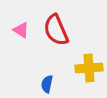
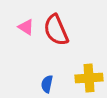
pink triangle: moved 5 px right, 3 px up
yellow cross: moved 10 px down
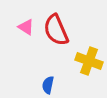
yellow cross: moved 17 px up; rotated 24 degrees clockwise
blue semicircle: moved 1 px right, 1 px down
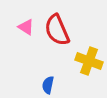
red semicircle: moved 1 px right
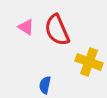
yellow cross: moved 1 px down
blue semicircle: moved 3 px left
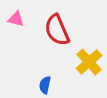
pink triangle: moved 10 px left, 8 px up; rotated 18 degrees counterclockwise
yellow cross: rotated 28 degrees clockwise
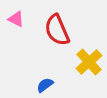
pink triangle: rotated 12 degrees clockwise
blue semicircle: rotated 42 degrees clockwise
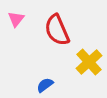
pink triangle: rotated 42 degrees clockwise
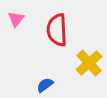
red semicircle: rotated 20 degrees clockwise
yellow cross: moved 1 px down
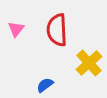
pink triangle: moved 10 px down
